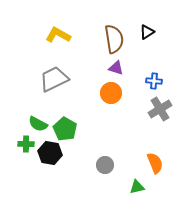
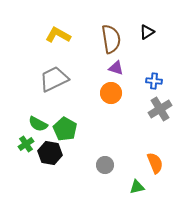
brown semicircle: moved 3 px left
green cross: rotated 35 degrees counterclockwise
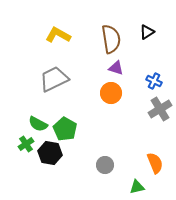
blue cross: rotated 21 degrees clockwise
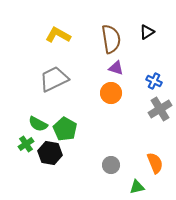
gray circle: moved 6 px right
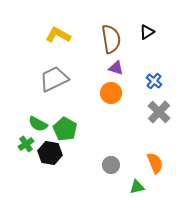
blue cross: rotated 14 degrees clockwise
gray cross: moved 1 px left, 3 px down; rotated 15 degrees counterclockwise
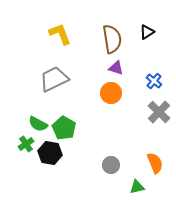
yellow L-shape: moved 2 px right, 1 px up; rotated 40 degrees clockwise
brown semicircle: moved 1 px right
green pentagon: moved 1 px left, 1 px up
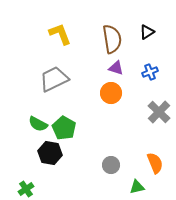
blue cross: moved 4 px left, 9 px up; rotated 28 degrees clockwise
green cross: moved 45 px down
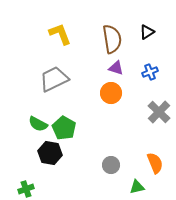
green cross: rotated 14 degrees clockwise
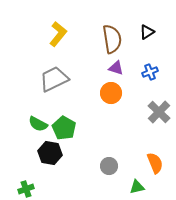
yellow L-shape: moved 2 px left; rotated 60 degrees clockwise
gray circle: moved 2 px left, 1 px down
